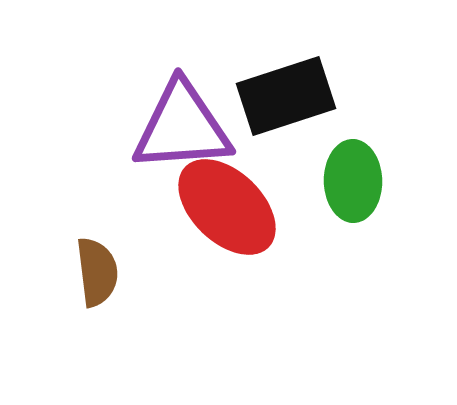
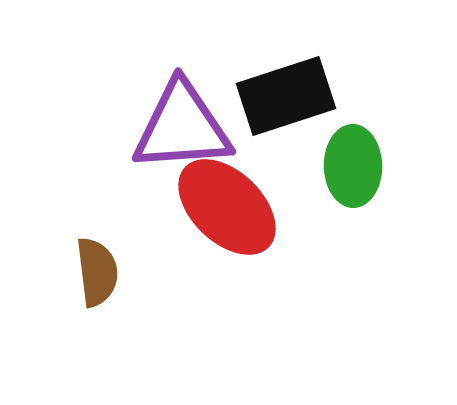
green ellipse: moved 15 px up
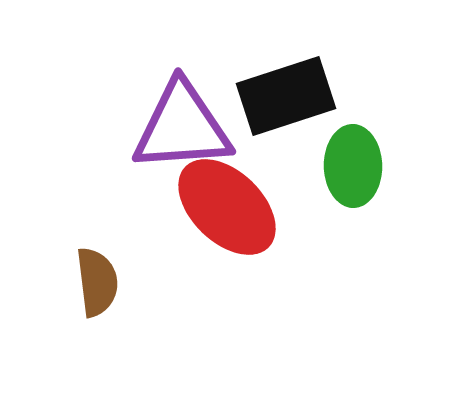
brown semicircle: moved 10 px down
